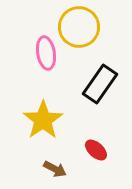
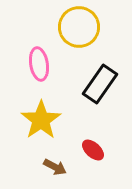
pink ellipse: moved 7 px left, 11 px down
yellow star: moved 2 px left
red ellipse: moved 3 px left
brown arrow: moved 2 px up
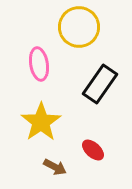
yellow star: moved 2 px down
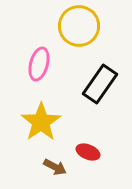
yellow circle: moved 1 px up
pink ellipse: rotated 24 degrees clockwise
red ellipse: moved 5 px left, 2 px down; rotated 20 degrees counterclockwise
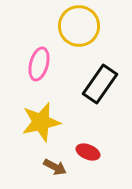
yellow star: rotated 21 degrees clockwise
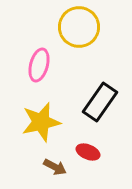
yellow circle: moved 1 px down
pink ellipse: moved 1 px down
black rectangle: moved 18 px down
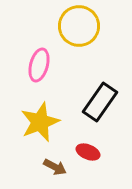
yellow circle: moved 1 px up
yellow star: moved 1 px left; rotated 9 degrees counterclockwise
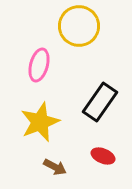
red ellipse: moved 15 px right, 4 px down
